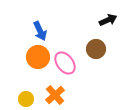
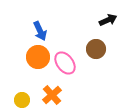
orange cross: moved 3 px left
yellow circle: moved 4 px left, 1 px down
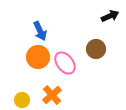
black arrow: moved 2 px right, 4 px up
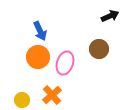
brown circle: moved 3 px right
pink ellipse: rotated 55 degrees clockwise
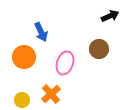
blue arrow: moved 1 px right, 1 px down
orange circle: moved 14 px left
orange cross: moved 1 px left, 1 px up
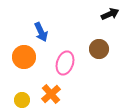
black arrow: moved 2 px up
